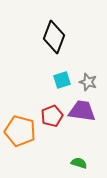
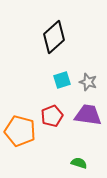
black diamond: rotated 28 degrees clockwise
purple trapezoid: moved 6 px right, 4 px down
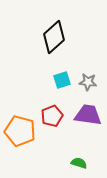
gray star: rotated 12 degrees counterclockwise
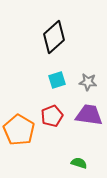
cyan square: moved 5 px left
purple trapezoid: moved 1 px right
orange pentagon: moved 1 px left, 1 px up; rotated 16 degrees clockwise
